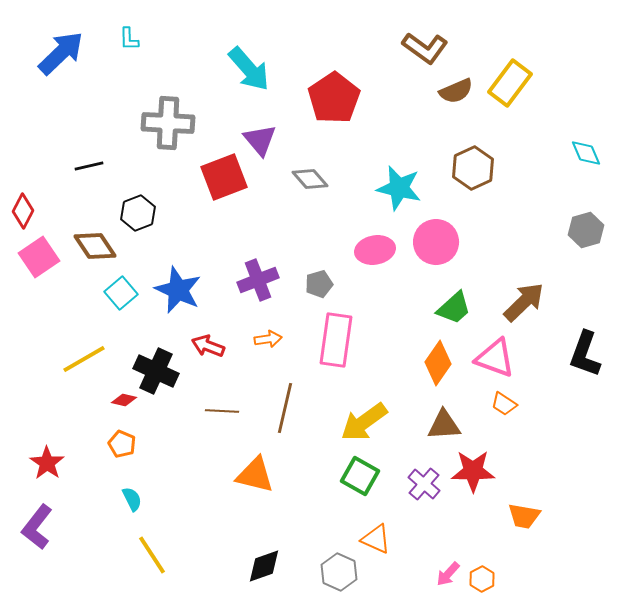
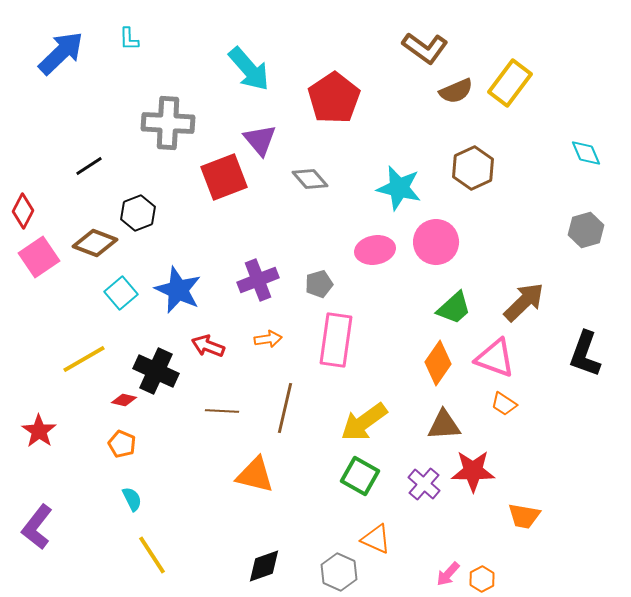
black line at (89, 166): rotated 20 degrees counterclockwise
brown diamond at (95, 246): moved 3 px up; rotated 36 degrees counterclockwise
red star at (47, 463): moved 8 px left, 32 px up
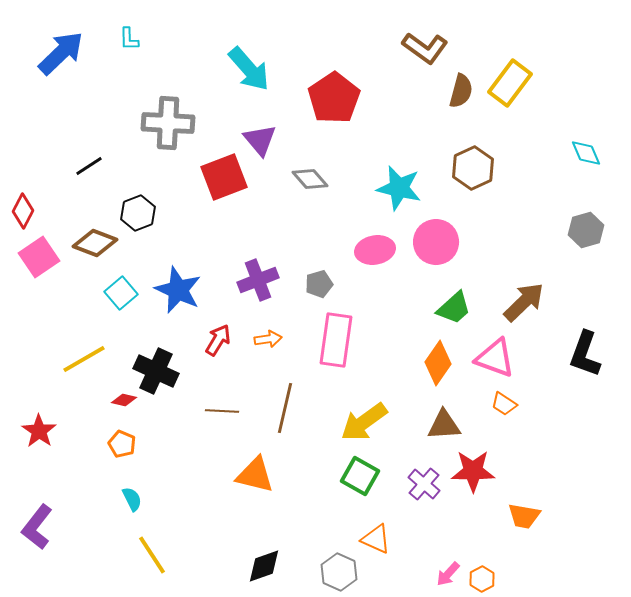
brown semicircle at (456, 91): moved 5 px right; rotated 52 degrees counterclockwise
red arrow at (208, 346): moved 10 px right, 6 px up; rotated 100 degrees clockwise
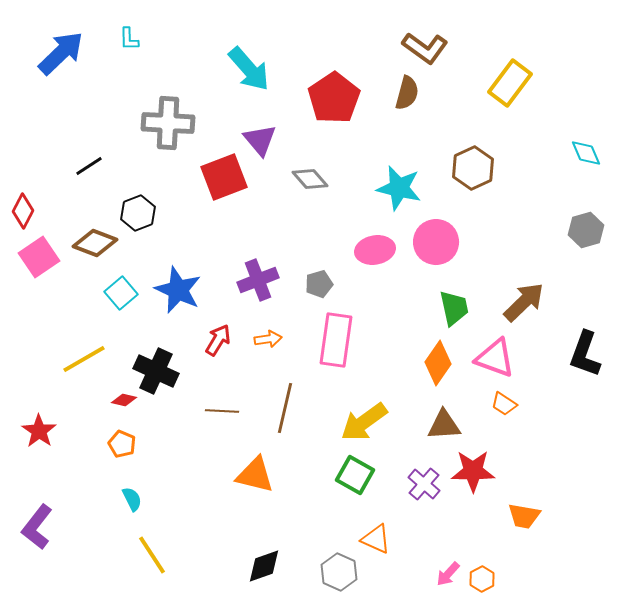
brown semicircle at (461, 91): moved 54 px left, 2 px down
green trapezoid at (454, 308): rotated 60 degrees counterclockwise
green square at (360, 476): moved 5 px left, 1 px up
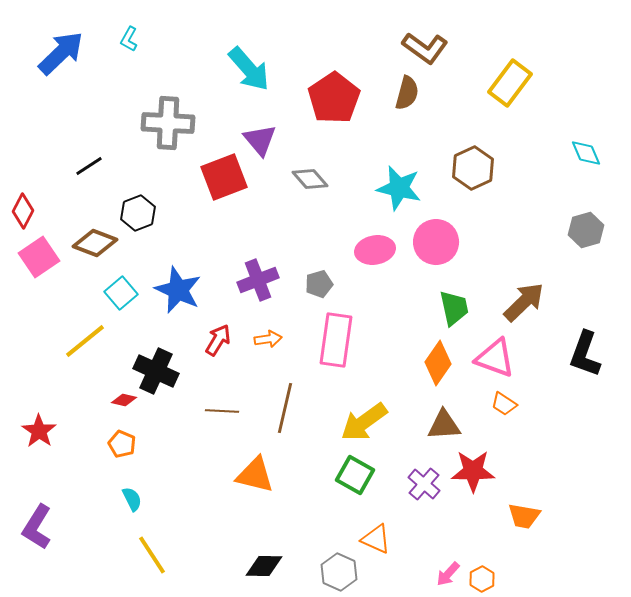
cyan L-shape at (129, 39): rotated 30 degrees clockwise
yellow line at (84, 359): moved 1 px right, 18 px up; rotated 9 degrees counterclockwise
purple L-shape at (37, 527): rotated 6 degrees counterclockwise
black diamond at (264, 566): rotated 21 degrees clockwise
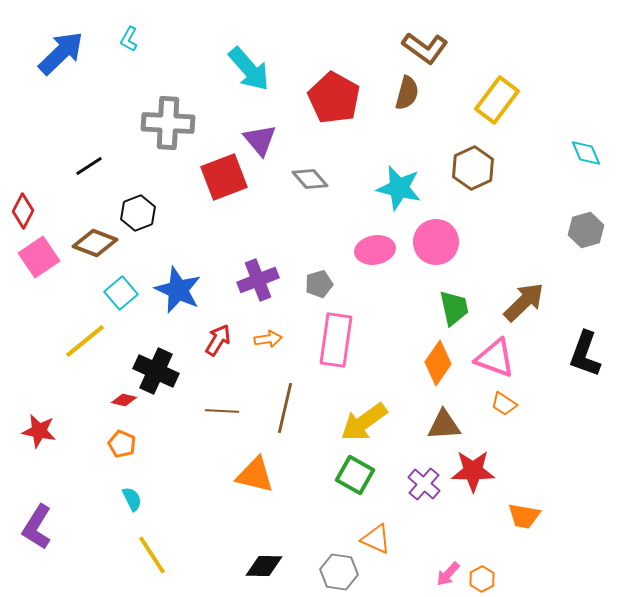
yellow rectangle at (510, 83): moved 13 px left, 17 px down
red pentagon at (334, 98): rotated 9 degrees counterclockwise
red star at (39, 431): rotated 24 degrees counterclockwise
gray hexagon at (339, 572): rotated 15 degrees counterclockwise
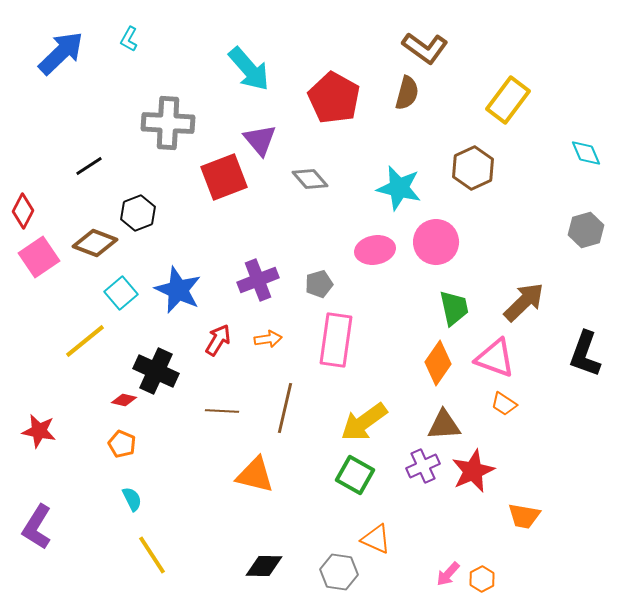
yellow rectangle at (497, 100): moved 11 px right
red star at (473, 471): rotated 24 degrees counterclockwise
purple cross at (424, 484): moved 1 px left, 18 px up; rotated 24 degrees clockwise
